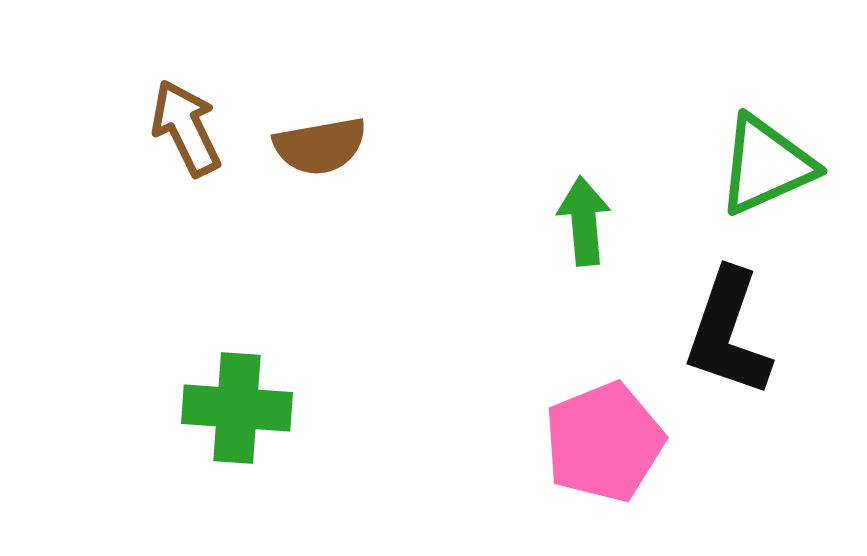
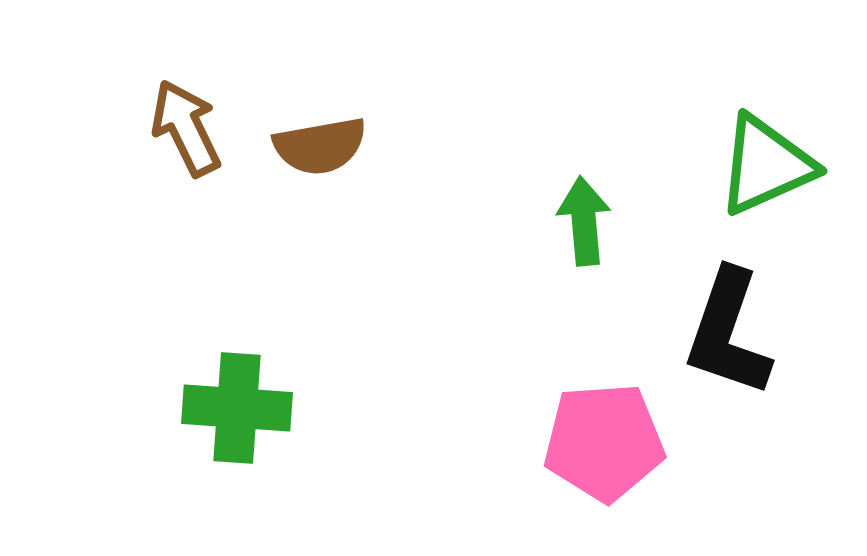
pink pentagon: rotated 18 degrees clockwise
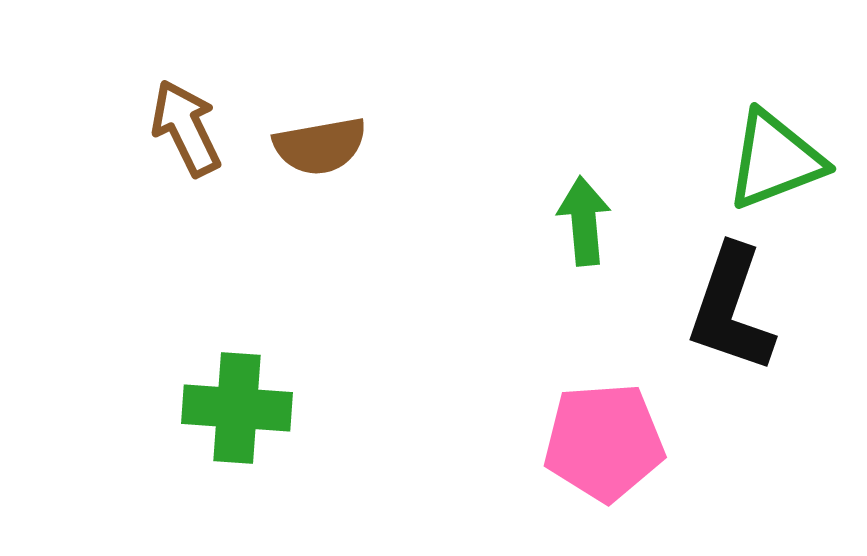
green triangle: moved 9 px right, 5 px up; rotated 3 degrees clockwise
black L-shape: moved 3 px right, 24 px up
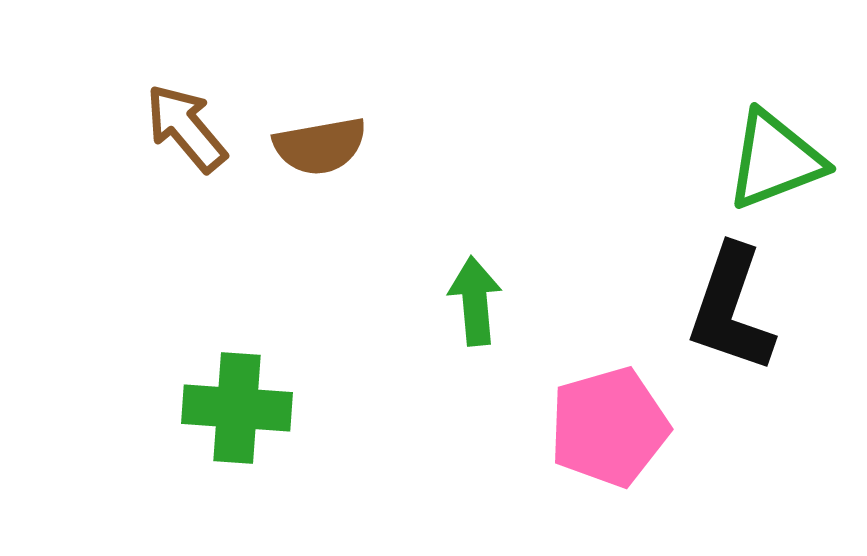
brown arrow: rotated 14 degrees counterclockwise
green arrow: moved 109 px left, 80 px down
pink pentagon: moved 5 px right, 15 px up; rotated 12 degrees counterclockwise
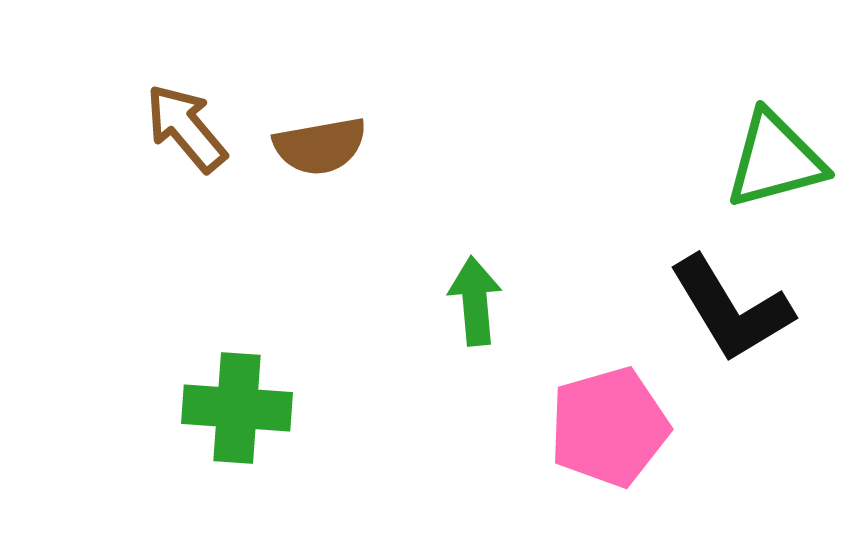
green triangle: rotated 6 degrees clockwise
black L-shape: rotated 50 degrees counterclockwise
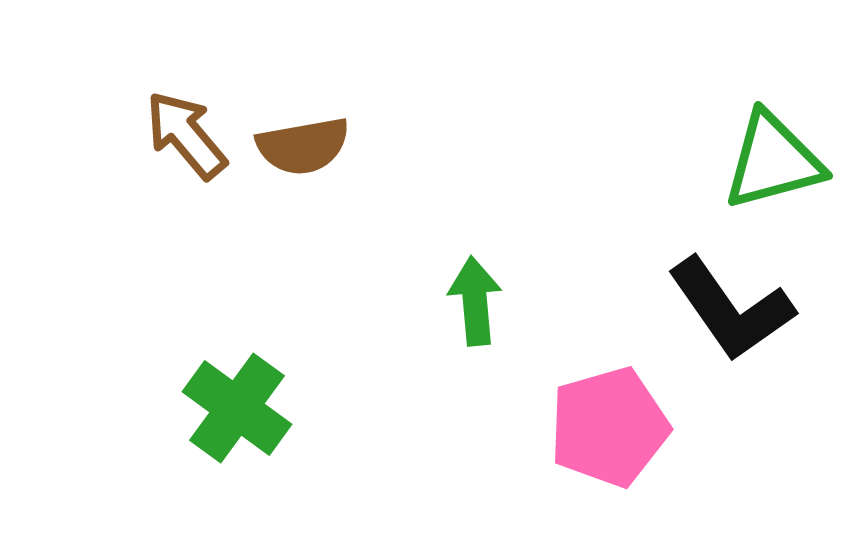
brown arrow: moved 7 px down
brown semicircle: moved 17 px left
green triangle: moved 2 px left, 1 px down
black L-shape: rotated 4 degrees counterclockwise
green cross: rotated 32 degrees clockwise
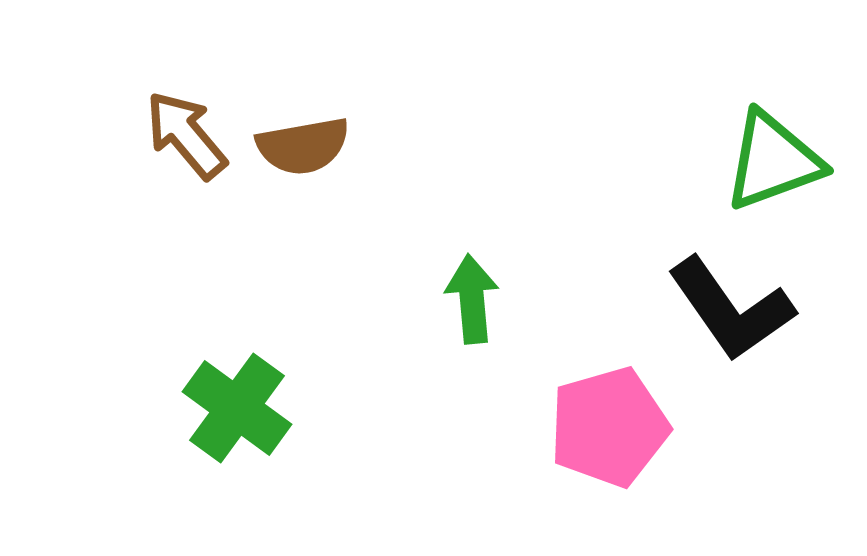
green triangle: rotated 5 degrees counterclockwise
green arrow: moved 3 px left, 2 px up
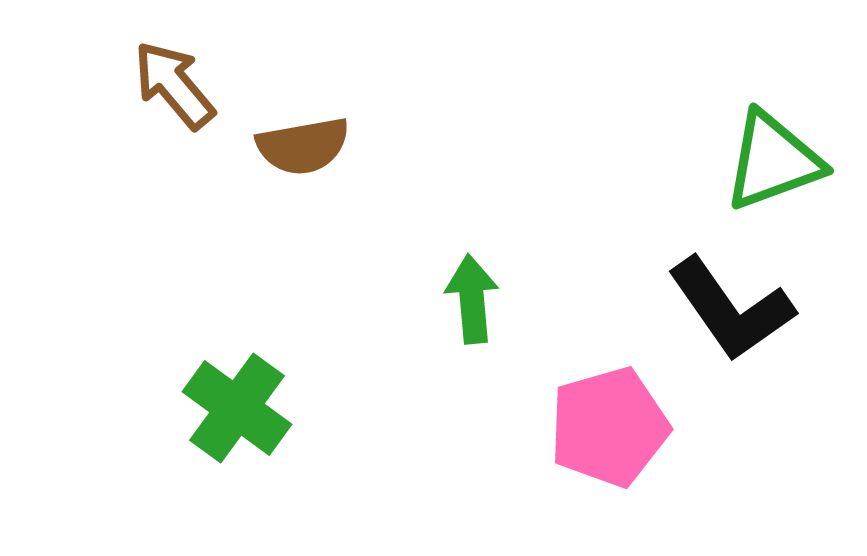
brown arrow: moved 12 px left, 50 px up
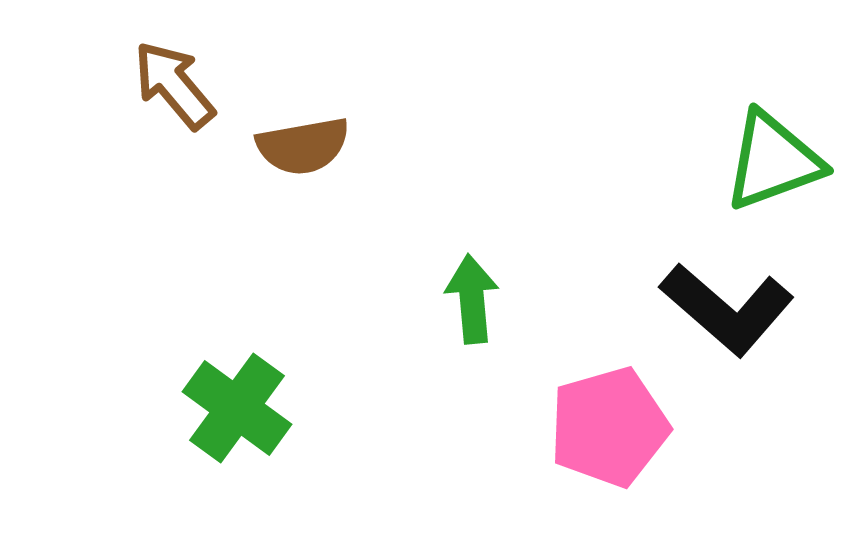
black L-shape: moved 4 px left; rotated 14 degrees counterclockwise
